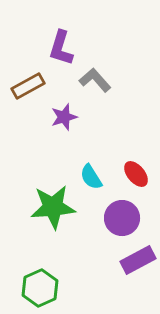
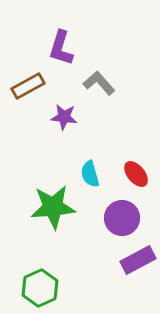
gray L-shape: moved 4 px right, 3 px down
purple star: rotated 24 degrees clockwise
cyan semicircle: moved 1 px left, 3 px up; rotated 16 degrees clockwise
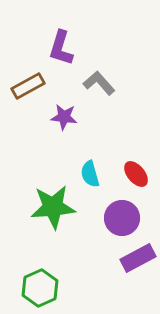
purple rectangle: moved 2 px up
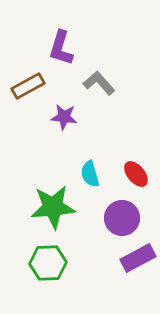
green hexagon: moved 8 px right, 25 px up; rotated 21 degrees clockwise
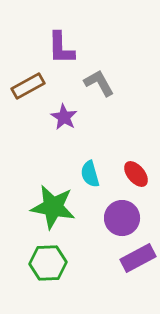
purple L-shape: rotated 18 degrees counterclockwise
gray L-shape: rotated 12 degrees clockwise
purple star: rotated 24 degrees clockwise
green star: rotated 15 degrees clockwise
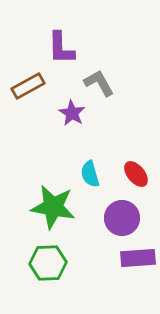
purple star: moved 8 px right, 4 px up
purple rectangle: rotated 24 degrees clockwise
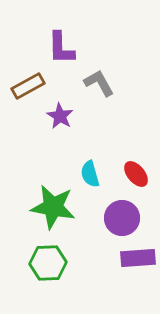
purple star: moved 12 px left, 3 px down
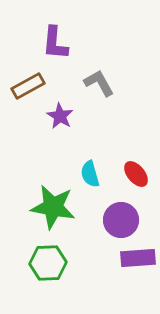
purple L-shape: moved 6 px left, 5 px up; rotated 6 degrees clockwise
purple circle: moved 1 px left, 2 px down
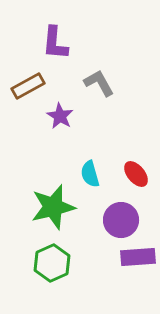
green star: rotated 24 degrees counterclockwise
purple rectangle: moved 1 px up
green hexagon: moved 4 px right; rotated 21 degrees counterclockwise
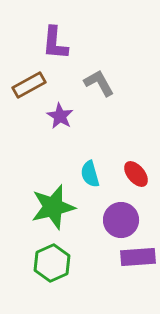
brown rectangle: moved 1 px right, 1 px up
